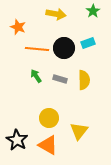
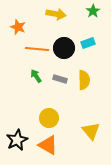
yellow triangle: moved 12 px right; rotated 18 degrees counterclockwise
black star: rotated 15 degrees clockwise
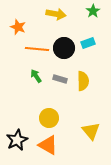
yellow semicircle: moved 1 px left, 1 px down
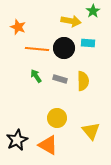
yellow arrow: moved 15 px right, 7 px down
cyan rectangle: rotated 24 degrees clockwise
yellow circle: moved 8 px right
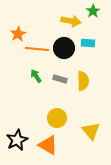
orange star: moved 7 px down; rotated 21 degrees clockwise
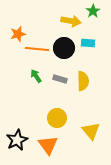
orange star: rotated 14 degrees clockwise
orange triangle: rotated 25 degrees clockwise
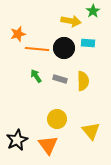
yellow circle: moved 1 px down
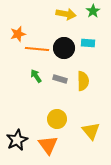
yellow arrow: moved 5 px left, 7 px up
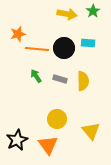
yellow arrow: moved 1 px right
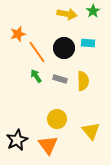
orange line: moved 3 px down; rotated 50 degrees clockwise
